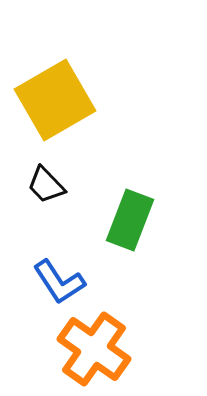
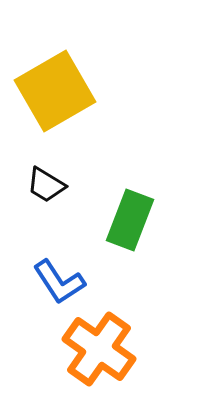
yellow square: moved 9 px up
black trapezoid: rotated 15 degrees counterclockwise
orange cross: moved 5 px right
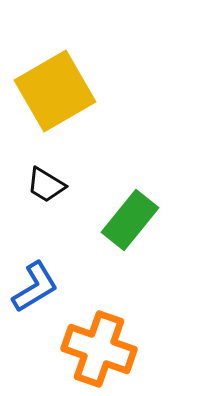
green rectangle: rotated 18 degrees clockwise
blue L-shape: moved 24 px left, 5 px down; rotated 88 degrees counterclockwise
orange cross: rotated 16 degrees counterclockwise
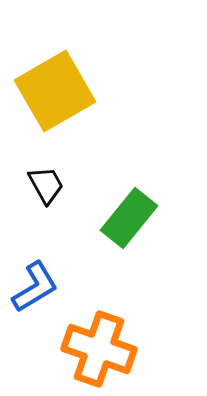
black trapezoid: rotated 150 degrees counterclockwise
green rectangle: moved 1 px left, 2 px up
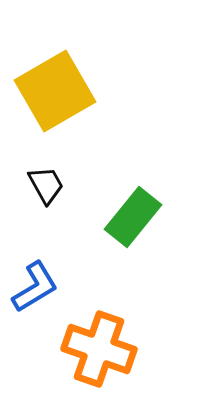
green rectangle: moved 4 px right, 1 px up
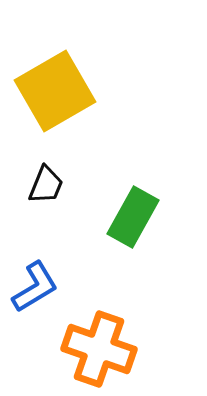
black trapezoid: rotated 51 degrees clockwise
green rectangle: rotated 10 degrees counterclockwise
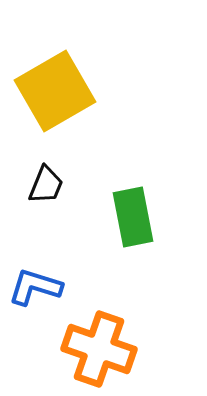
green rectangle: rotated 40 degrees counterclockwise
blue L-shape: rotated 132 degrees counterclockwise
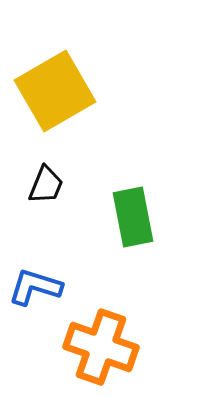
orange cross: moved 2 px right, 2 px up
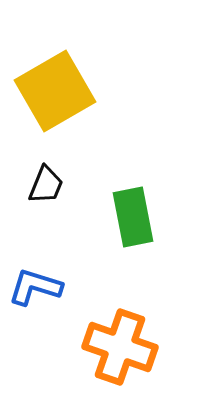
orange cross: moved 19 px right
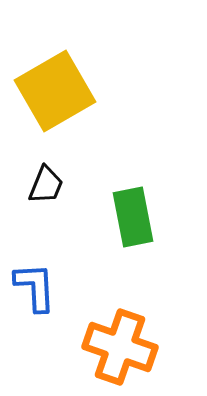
blue L-shape: rotated 70 degrees clockwise
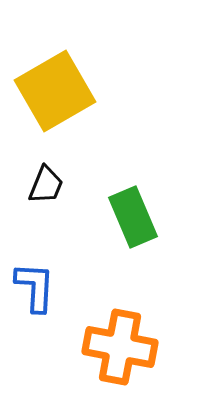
green rectangle: rotated 12 degrees counterclockwise
blue L-shape: rotated 6 degrees clockwise
orange cross: rotated 8 degrees counterclockwise
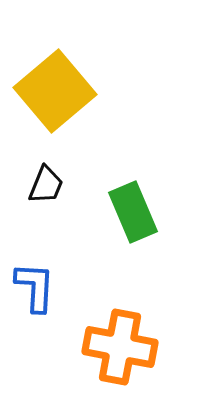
yellow square: rotated 10 degrees counterclockwise
green rectangle: moved 5 px up
